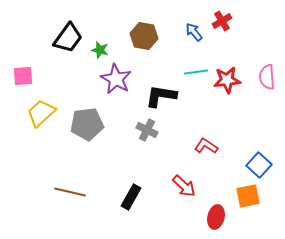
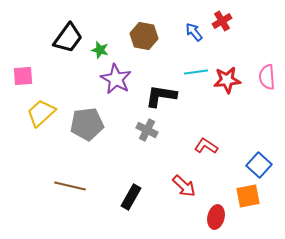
brown line: moved 6 px up
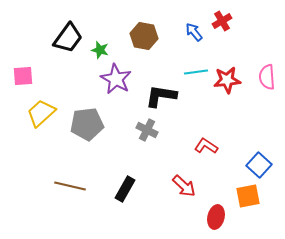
black rectangle: moved 6 px left, 8 px up
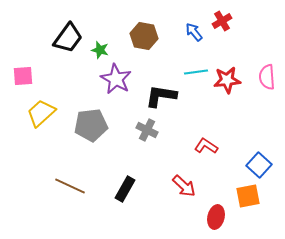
gray pentagon: moved 4 px right, 1 px down
brown line: rotated 12 degrees clockwise
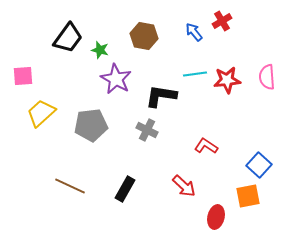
cyan line: moved 1 px left, 2 px down
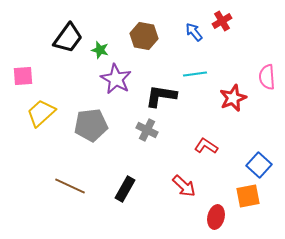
red star: moved 6 px right, 18 px down; rotated 16 degrees counterclockwise
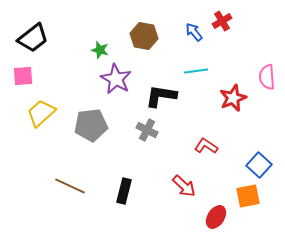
black trapezoid: moved 35 px left; rotated 16 degrees clockwise
cyan line: moved 1 px right, 3 px up
black rectangle: moved 1 px left, 2 px down; rotated 15 degrees counterclockwise
red ellipse: rotated 20 degrees clockwise
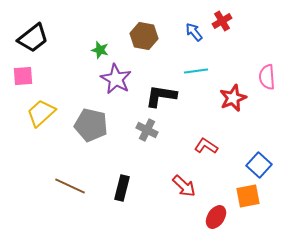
gray pentagon: rotated 20 degrees clockwise
black rectangle: moved 2 px left, 3 px up
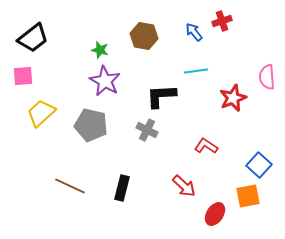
red cross: rotated 12 degrees clockwise
purple star: moved 11 px left, 2 px down
black L-shape: rotated 12 degrees counterclockwise
red ellipse: moved 1 px left, 3 px up
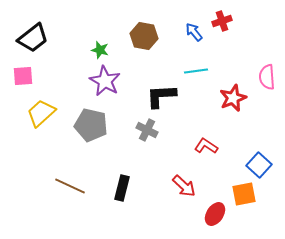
orange square: moved 4 px left, 2 px up
